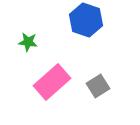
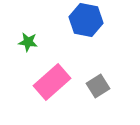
blue hexagon: rotated 8 degrees counterclockwise
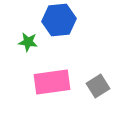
blue hexagon: moved 27 px left; rotated 16 degrees counterclockwise
pink rectangle: rotated 33 degrees clockwise
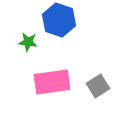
blue hexagon: rotated 24 degrees clockwise
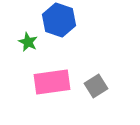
green star: rotated 18 degrees clockwise
gray square: moved 2 px left
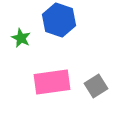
green star: moved 7 px left, 4 px up
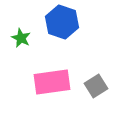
blue hexagon: moved 3 px right, 2 px down
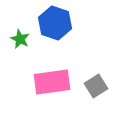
blue hexagon: moved 7 px left, 1 px down
green star: moved 1 px left, 1 px down
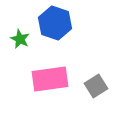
pink rectangle: moved 2 px left, 3 px up
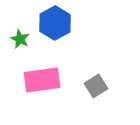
blue hexagon: rotated 12 degrees clockwise
pink rectangle: moved 8 px left, 1 px down
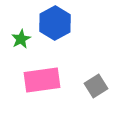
green star: moved 1 px right; rotated 18 degrees clockwise
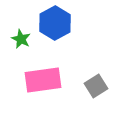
green star: rotated 18 degrees counterclockwise
pink rectangle: moved 1 px right
